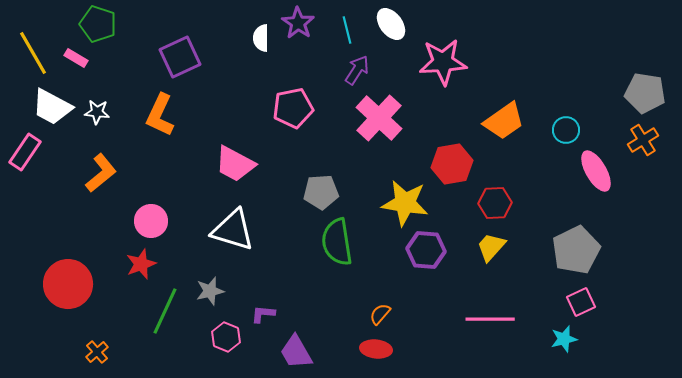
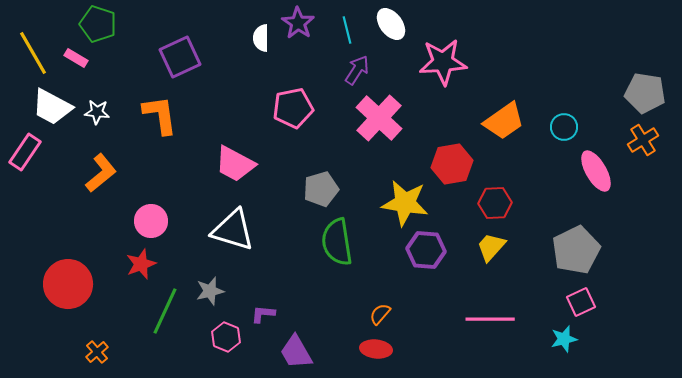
orange L-shape at (160, 115): rotated 147 degrees clockwise
cyan circle at (566, 130): moved 2 px left, 3 px up
gray pentagon at (321, 192): moved 3 px up; rotated 12 degrees counterclockwise
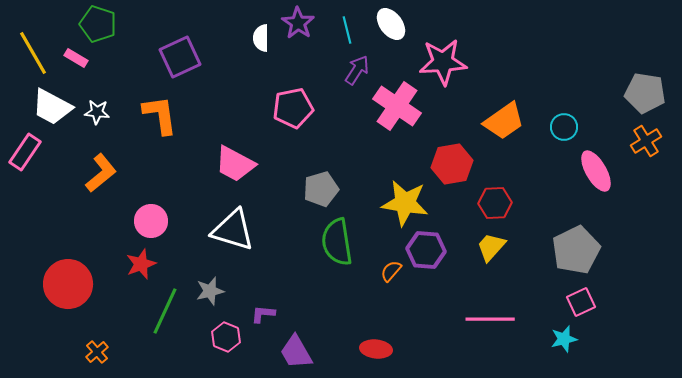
pink cross at (379, 118): moved 18 px right, 12 px up; rotated 9 degrees counterclockwise
orange cross at (643, 140): moved 3 px right, 1 px down
orange semicircle at (380, 314): moved 11 px right, 43 px up
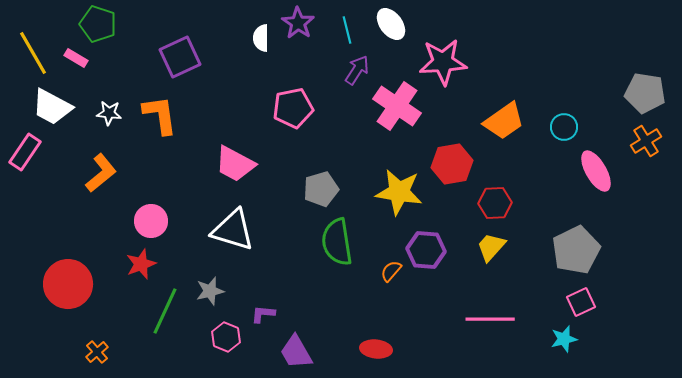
white star at (97, 112): moved 12 px right, 1 px down
yellow star at (405, 203): moved 6 px left, 11 px up
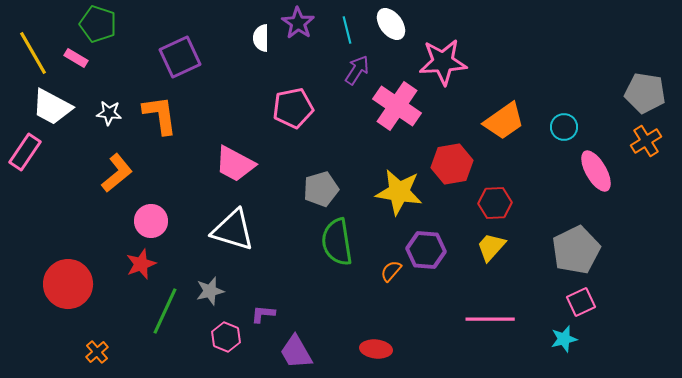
orange L-shape at (101, 173): moved 16 px right
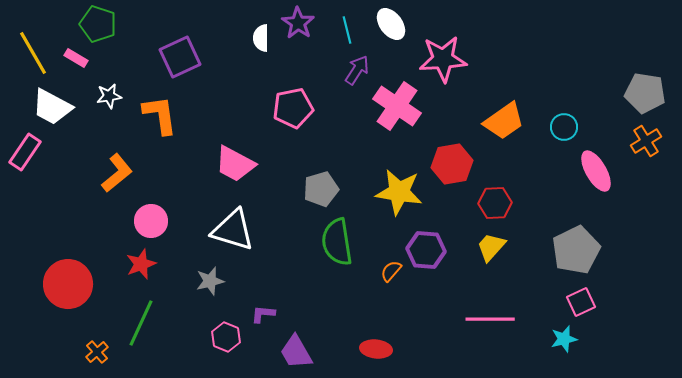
pink star at (443, 62): moved 3 px up
white star at (109, 113): moved 17 px up; rotated 15 degrees counterclockwise
gray star at (210, 291): moved 10 px up
green line at (165, 311): moved 24 px left, 12 px down
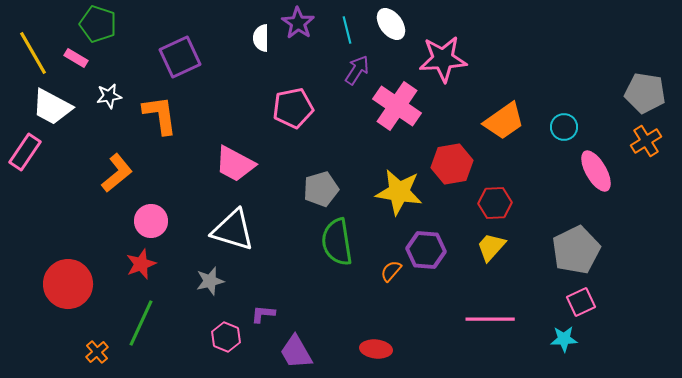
cyan star at (564, 339): rotated 12 degrees clockwise
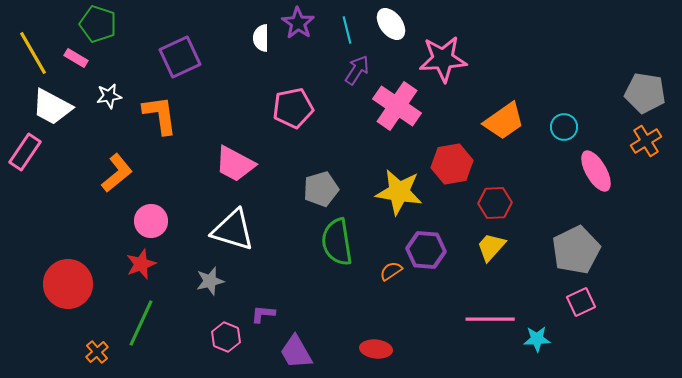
orange semicircle at (391, 271): rotated 15 degrees clockwise
cyan star at (564, 339): moved 27 px left
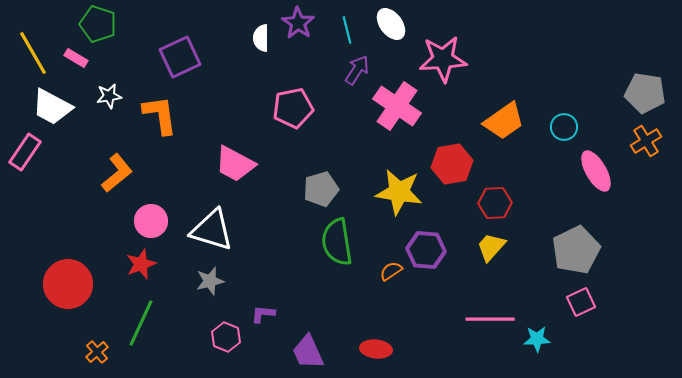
white triangle at (233, 230): moved 21 px left
purple trapezoid at (296, 352): moved 12 px right; rotated 6 degrees clockwise
